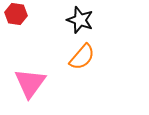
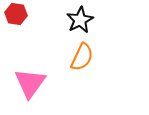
black star: rotated 24 degrees clockwise
orange semicircle: rotated 16 degrees counterclockwise
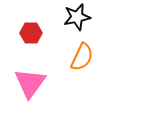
red hexagon: moved 15 px right, 19 px down; rotated 10 degrees counterclockwise
black star: moved 3 px left, 3 px up; rotated 16 degrees clockwise
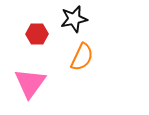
black star: moved 3 px left, 2 px down
red hexagon: moved 6 px right, 1 px down
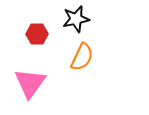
black star: moved 2 px right
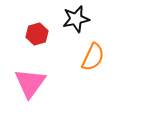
red hexagon: rotated 15 degrees counterclockwise
orange semicircle: moved 11 px right
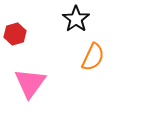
black star: rotated 24 degrees counterclockwise
red hexagon: moved 22 px left
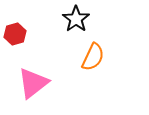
pink triangle: moved 3 px right; rotated 16 degrees clockwise
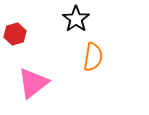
orange semicircle: rotated 16 degrees counterclockwise
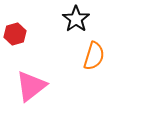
orange semicircle: moved 1 px right, 1 px up; rotated 8 degrees clockwise
pink triangle: moved 2 px left, 3 px down
